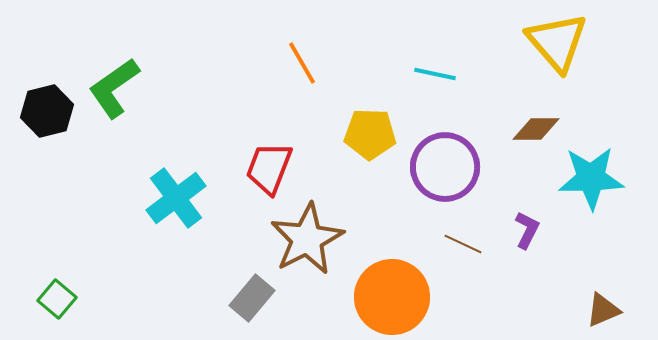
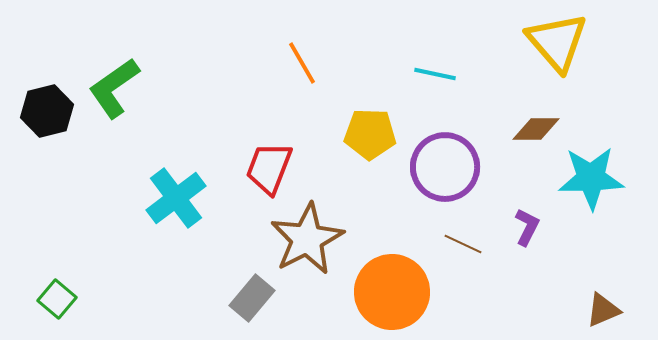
purple L-shape: moved 3 px up
orange circle: moved 5 px up
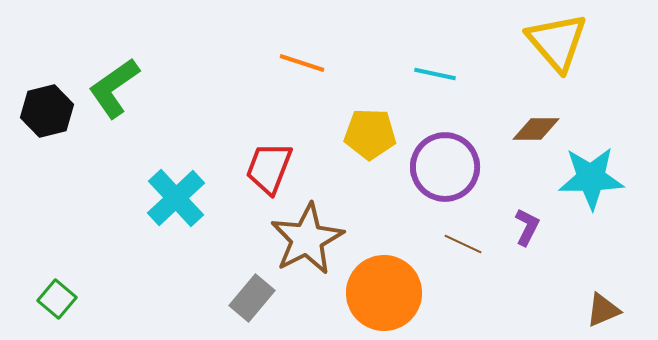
orange line: rotated 42 degrees counterclockwise
cyan cross: rotated 6 degrees counterclockwise
orange circle: moved 8 px left, 1 px down
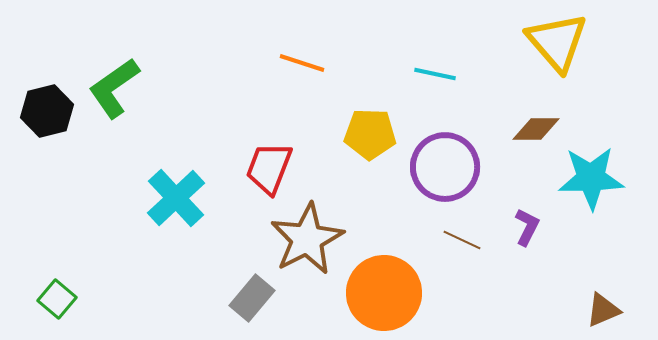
brown line: moved 1 px left, 4 px up
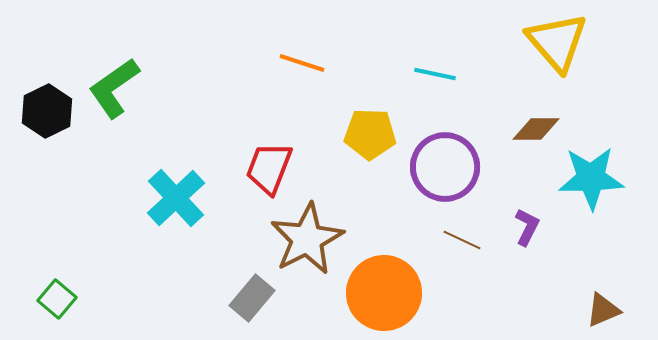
black hexagon: rotated 12 degrees counterclockwise
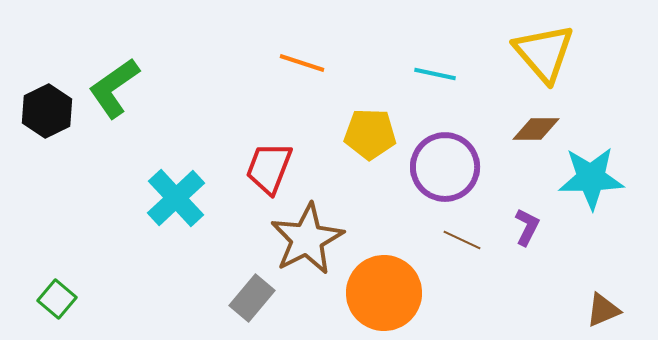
yellow triangle: moved 13 px left, 11 px down
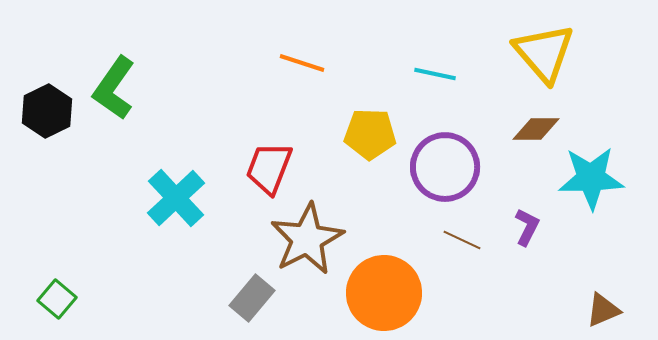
green L-shape: rotated 20 degrees counterclockwise
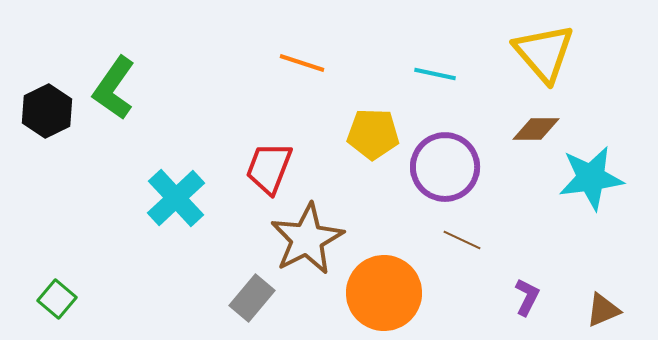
yellow pentagon: moved 3 px right
cyan star: rotated 6 degrees counterclockwise
purple L-shape: moved 70 px down
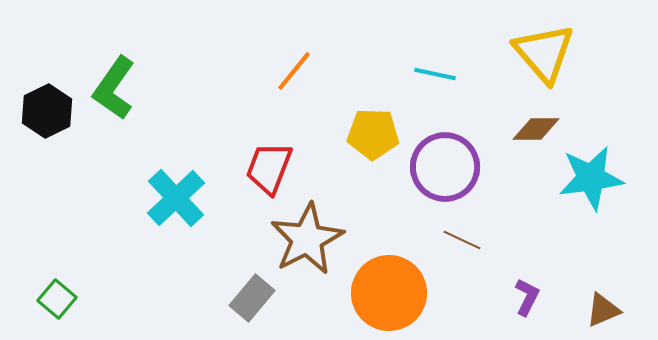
orange line: moved 8 px left, 8 px down; rotated 69 degrees counterclockwise
orange circle: moved 5 px right
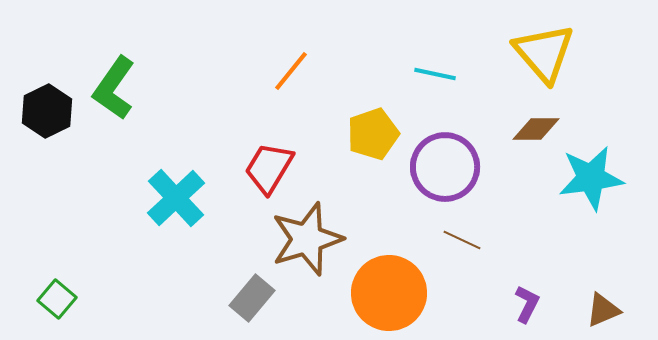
orange line: moved 3 px left
yellow pentagon: rotated 21 degrees counterclockwise
red trapezoid: rotated 10 degrees clockwise
brown star: rotated 10 degrees clockwise
purple L-shape: moved 7 px down
